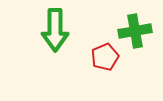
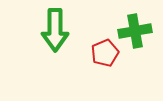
red pentagon: moved 4 px up
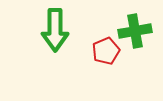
red pentagon: moved 1 px right, 2 px up
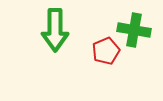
green cross: moved 1 px left, 1 px up; rotated 20 degrees clockwise
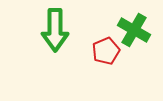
green cross: rotated 20 degrees clockwise
